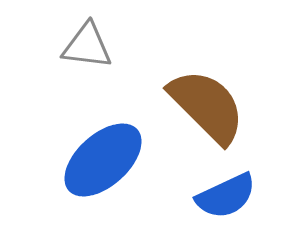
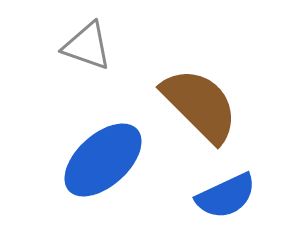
gray triangle: rotated 12 degrees clockwise
brown semicircle: moved 7 px left, 1 px up
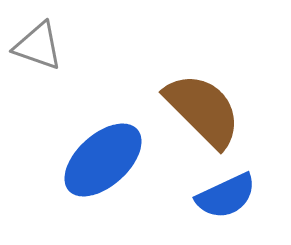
gray triangle: moved 49 px left
brown semicircle: moved 3 px right, 5 px down
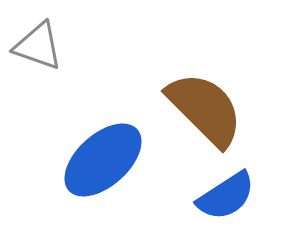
brown semicircle: moved 2 px right, 1 px up
blue semicircle: rotated 8 degrees counterclockwise
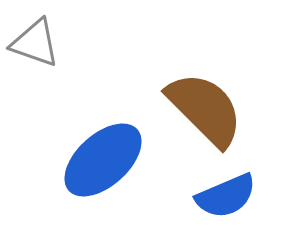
gray triangle: moved 3 px left, 3 px up
blue semicircle: rotated 10 degrees clockwise
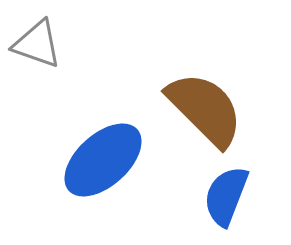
gray triangle: moved 2 px right, 1 px down
blue semicircle: rotated 134 degrees clockwise
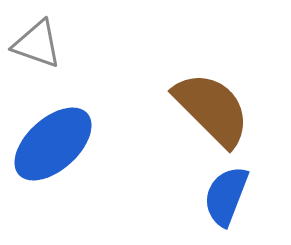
brown semicircle: moved 7 px right
blue ellipse: moved 50 px left, 16 px up
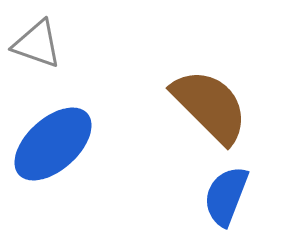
brown semicircle: moved 2 px left, 3 px up
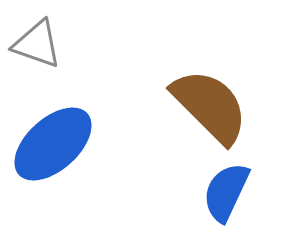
blue semicircle: moved 4 px up; rotated 4 degrees clockwise
